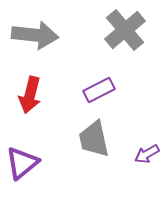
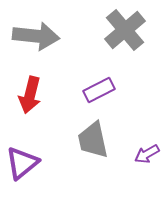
gray arrow: moved 1 px right, 1 px down
gray trapezoid: moved 1 px left, 1 px down
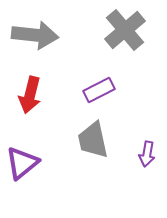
gray arrow: moved 1 px left, 1 px up
purple arrow: rotated 50 degrees counterclockwise
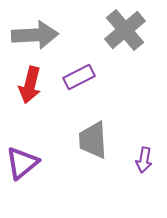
gray arrow: rotated 9 degrees counterclockwise
purple rectangle: moved 20 px left, 13 px up
red arrow: moved 10 px up
gray trapezoid: rotated 9 degrees clockwise
purple arrow: moved 3 px left, 6 px down
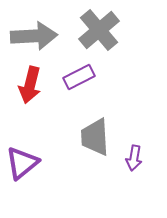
gray cross: moved 26 px left
gray arrow: moved 1 px left, 1 px down
gray trapezoid: moved 2 px right, 3 px up
purple arrow: moved 10 px left, 2 px up
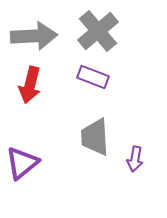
gray cross: moved 1 px left, 1 px down
purple rectangle: moved 14 px right; rotated 48 degrees clockwise
purple arrow: moved 1 px right, 1 px down
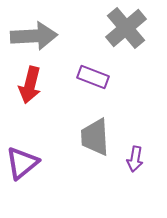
gray cross: moved 28 px right, 3 px up
